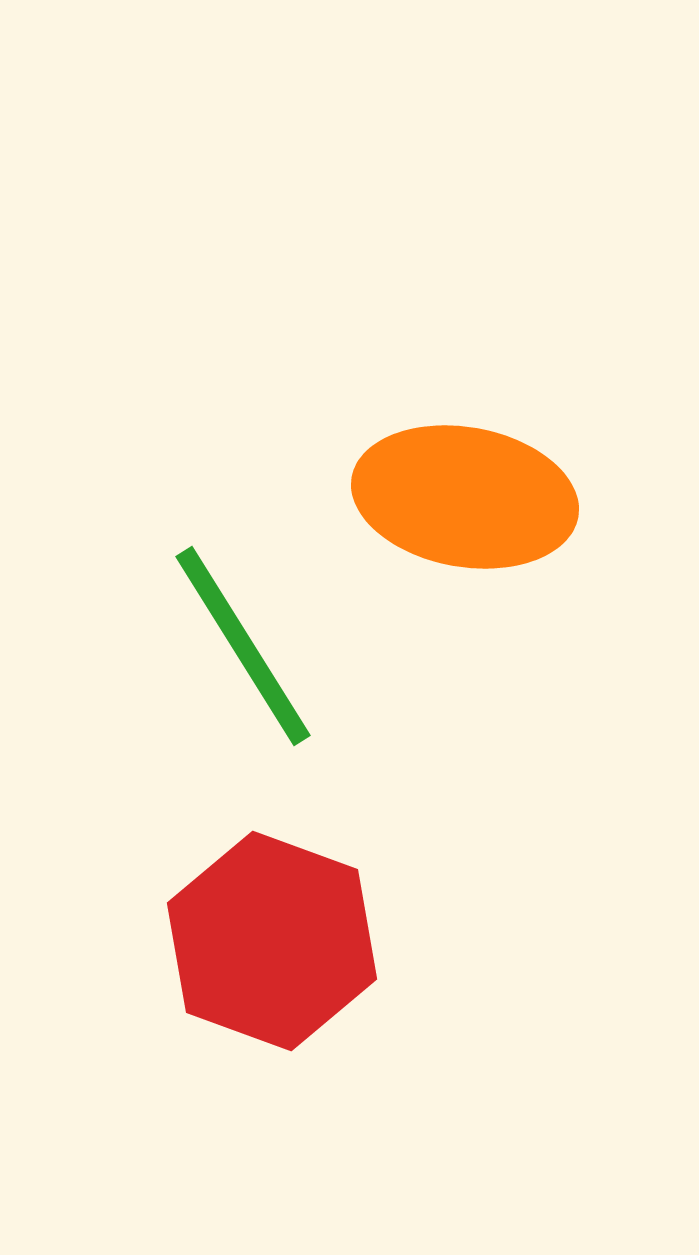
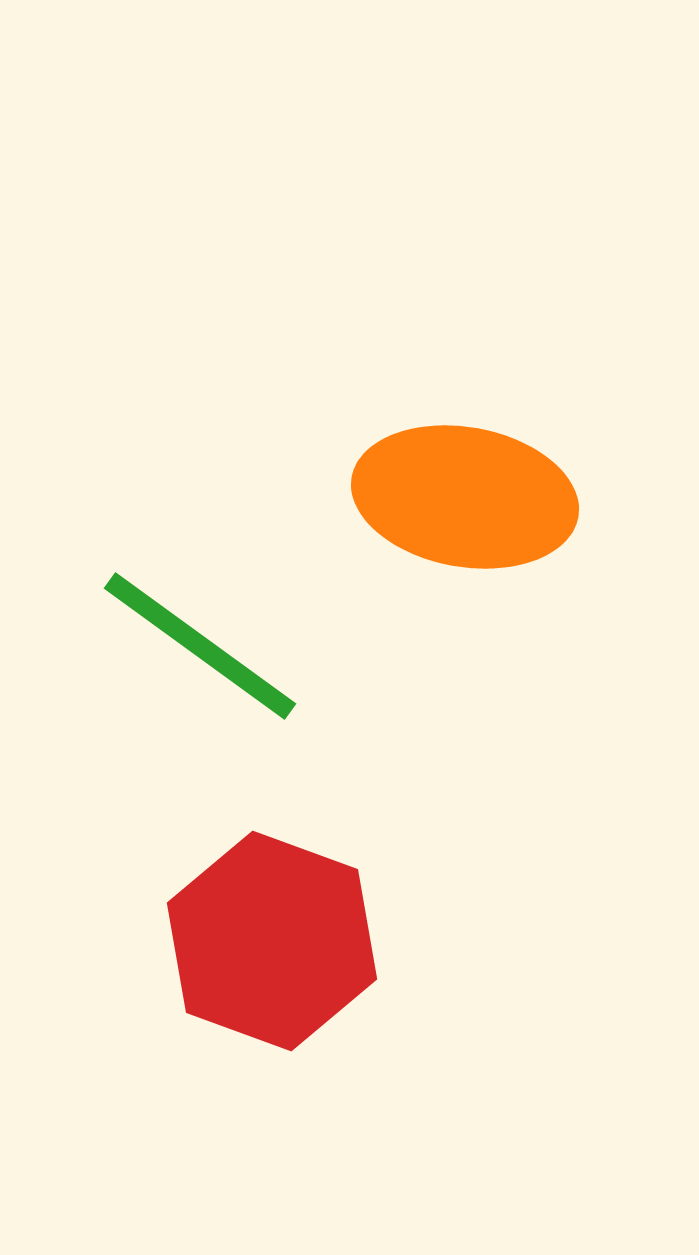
green line: moved 43 px left; rotated 22 degrees counterclockwise
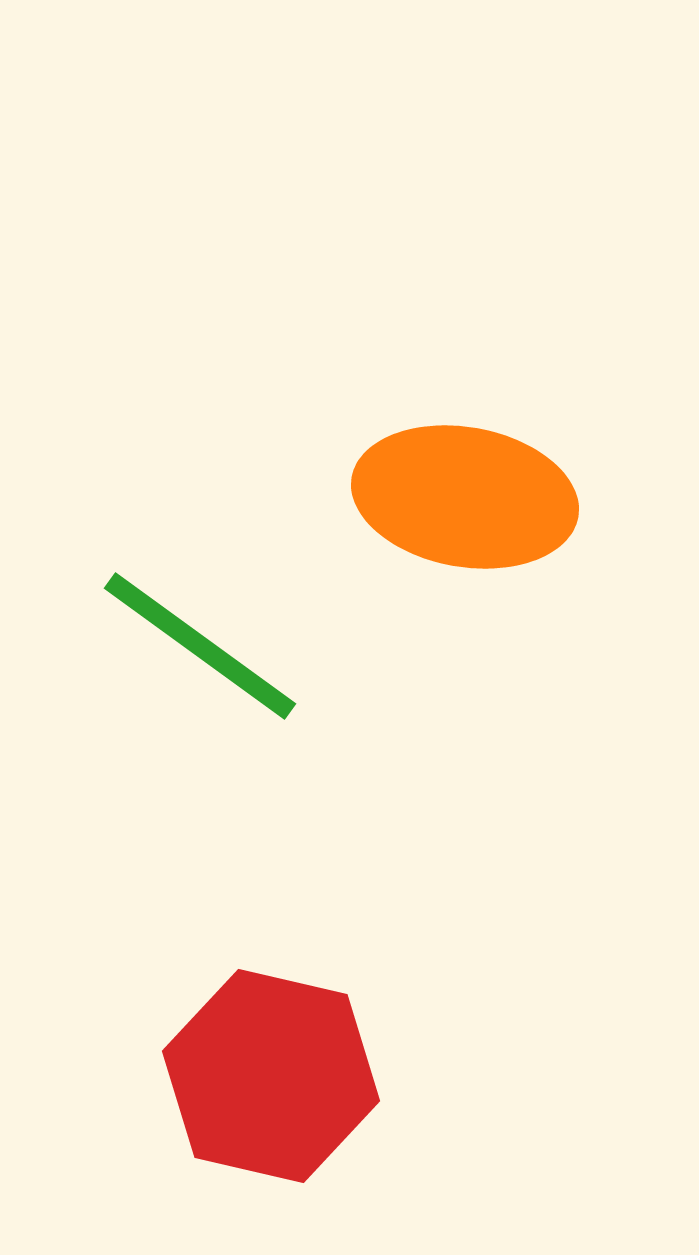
red hexagon: moved 1 px left, 135 px down; rotated 7 degrees counterclockwise
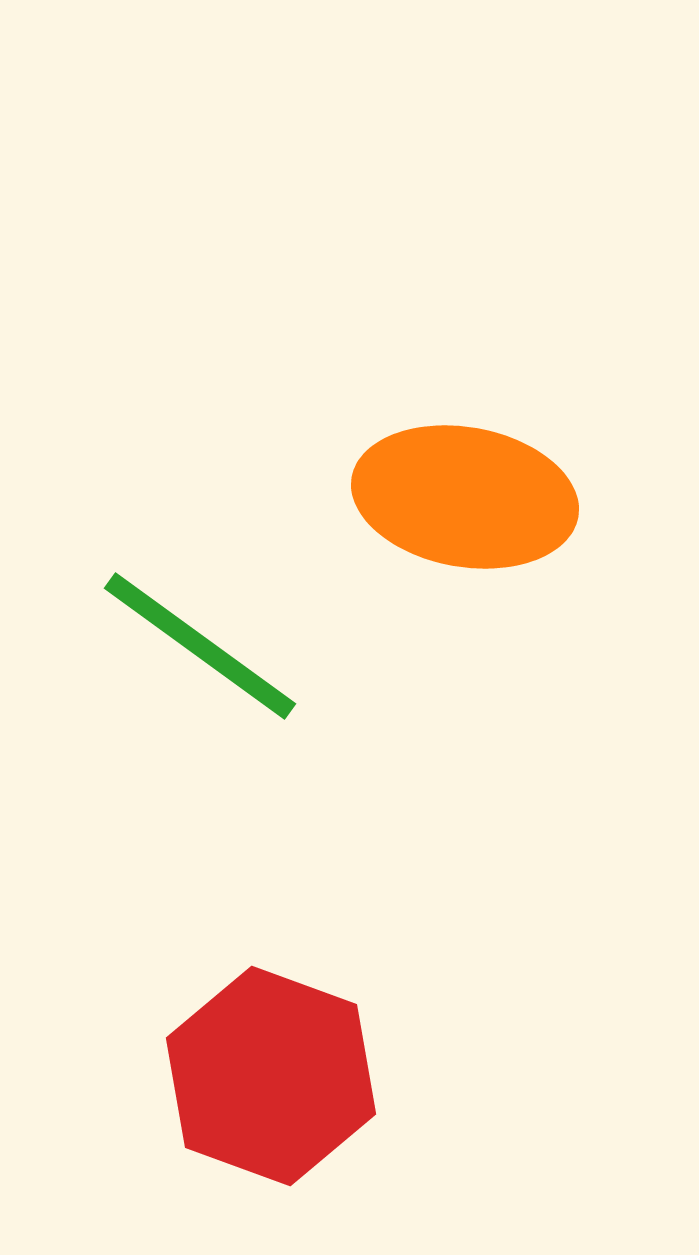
red hexagon: rotated 7 degrees clockwise
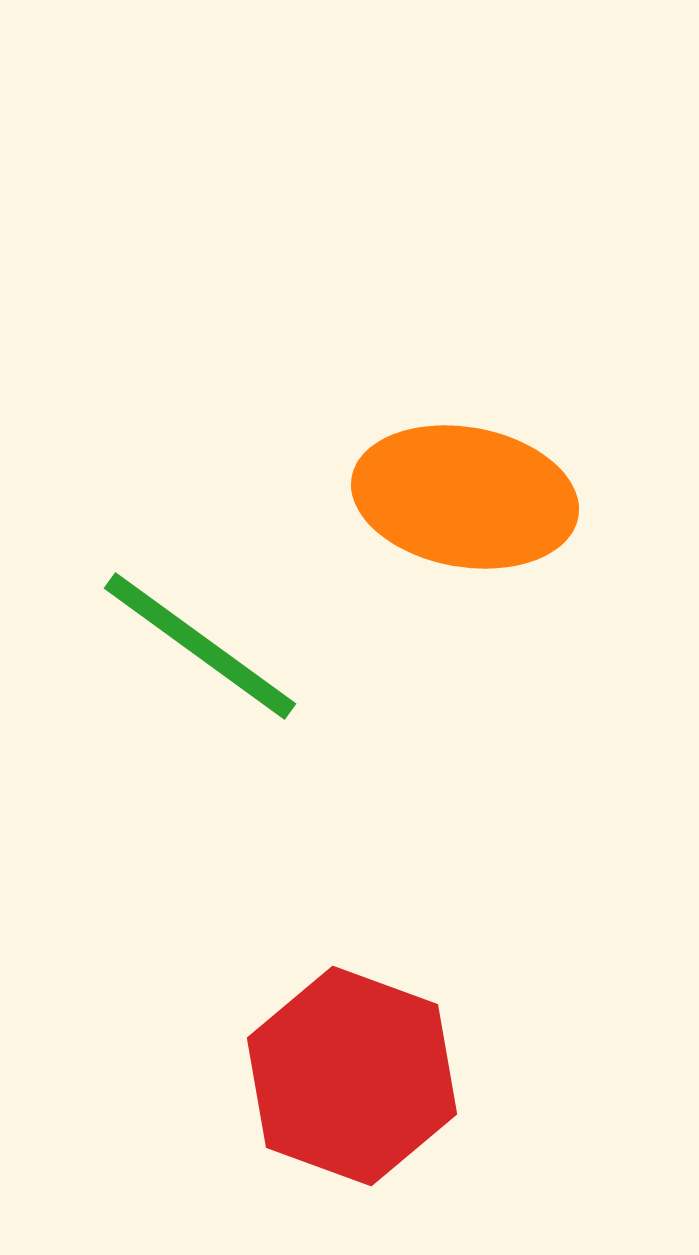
red hexagon: moved 81 px right
